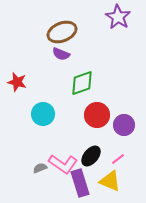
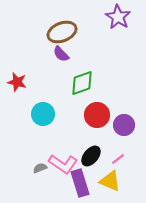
purple semicircle: rotated 24 degrees clockwise
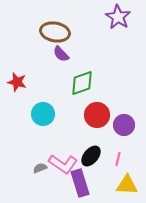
brown ellipse: moved 7 px left; rotated 32 degrees clockwise
pink line: rotated 40 degrees counterclockwise
yellow triangle: moved 17 px right, 4 px down; rotated 20 degrees counterclockwise
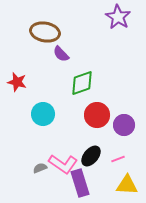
brown ellipse: moved 10 px left
pink line: rotated 56 degrees clockwise
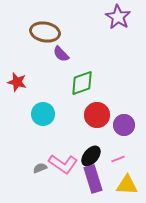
purple rectangle: moved 13 px right, 4 px up
